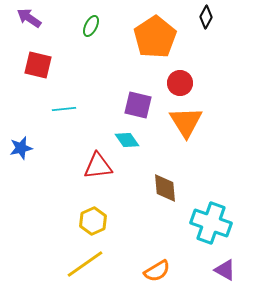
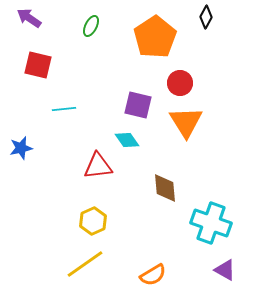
orange semicircle: moved 4 px left, 4 px down
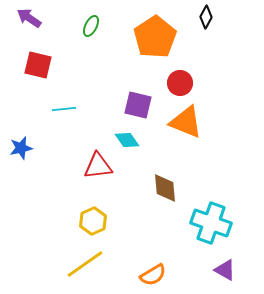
orange triangle: rotated 36 degrees counterclockwise
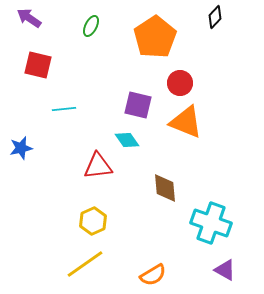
black diamond: moved 9 px right; rotated 15 degrees clockwise
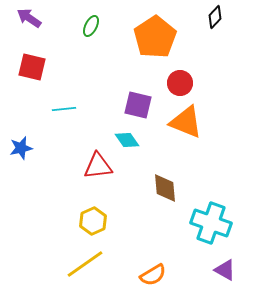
red square: moved 6 px left, 2 px down
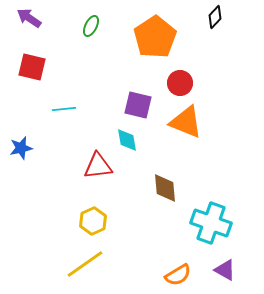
cyan diamond: rotated 25 degrees clockwise
orange semicircle: moved 25 px right
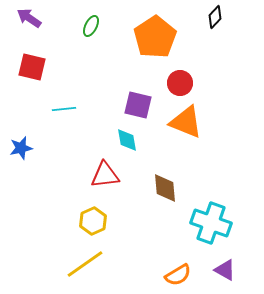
red triangle: moved 7 px right, 9 px down
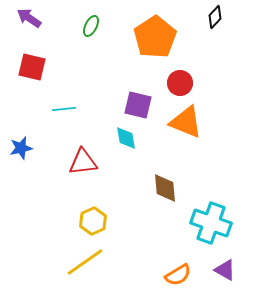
cyan diamond: moved 1 px left, 2 px up
red triangle: moved 22 px left, 13 px up
yellow line: moved 2 px up
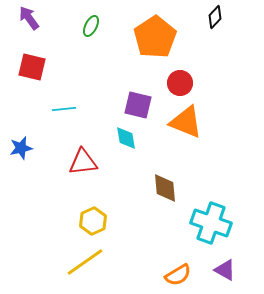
purple arrow: rotated 20 degrees clockwise
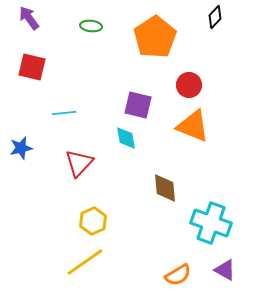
green ellipse: rotated 70 degrees clockwise
red circle: moved 9 px right, 2 px down
cyan line: moved 4 px down
orange triangle: moved 7 px right, 4 px down
red triangle: moved 4 px left, 1 px down; rotated 40 degrees counterclockwise
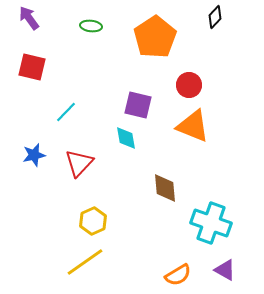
cyan line: moved 2 px right, 1 px up; rotated 40 degrees counterclockwise
blue star: moved 13 px right, 7 px down
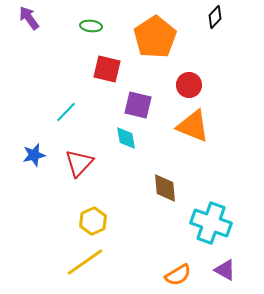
red square: moved 75 px right, 2 px down
